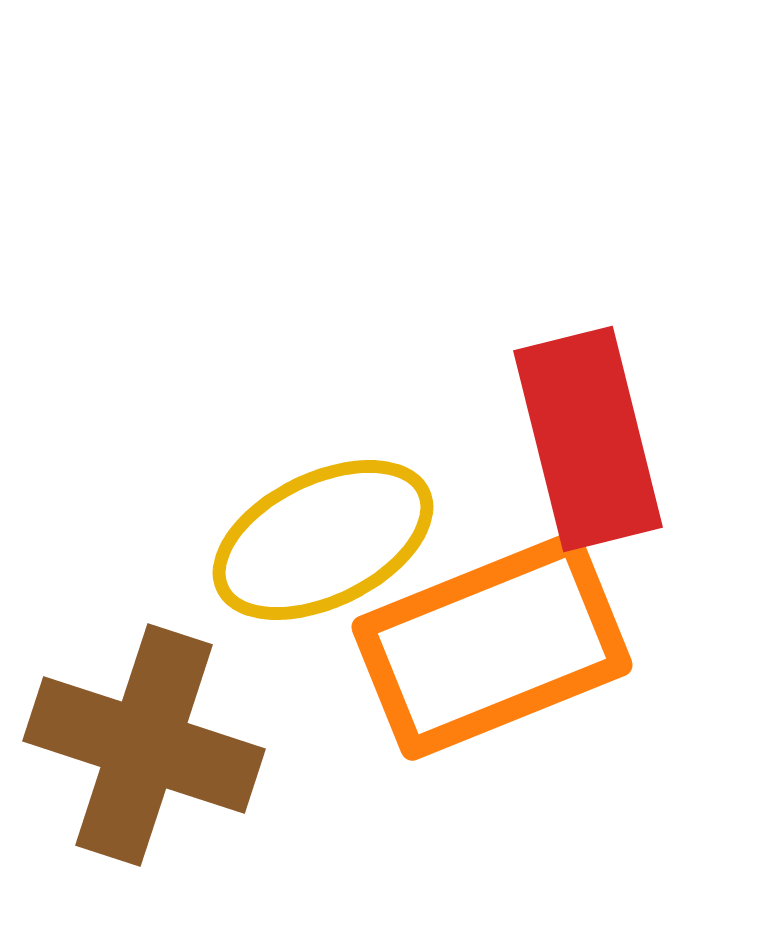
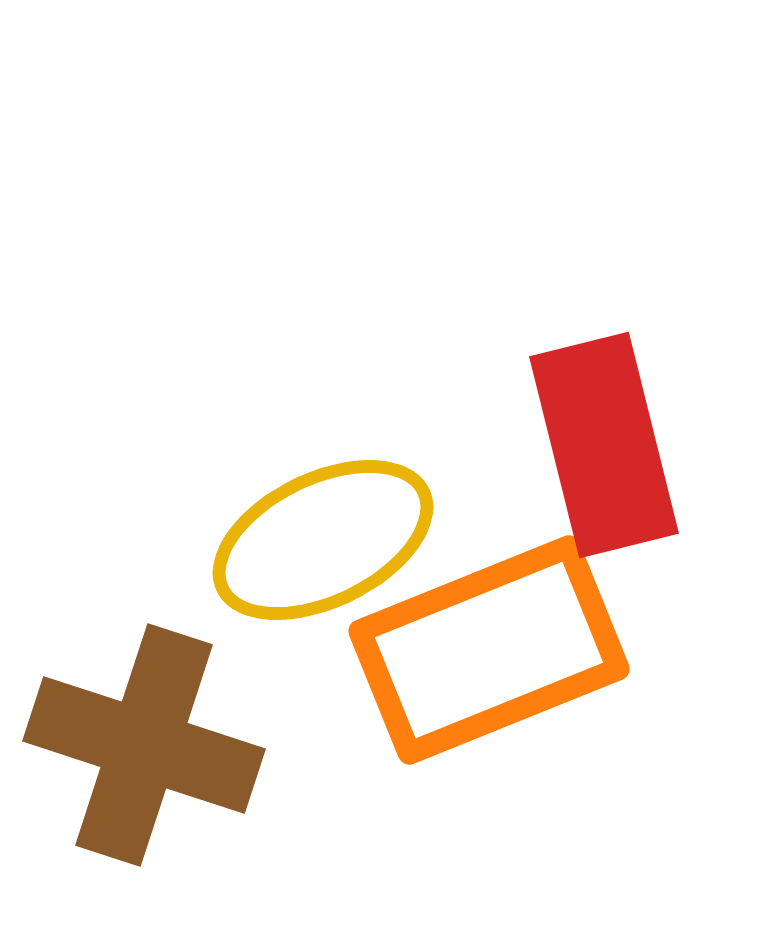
red rectangle: moved 16 px right, 6 px down
orange rectangle: moved 3 px left, 4 px down
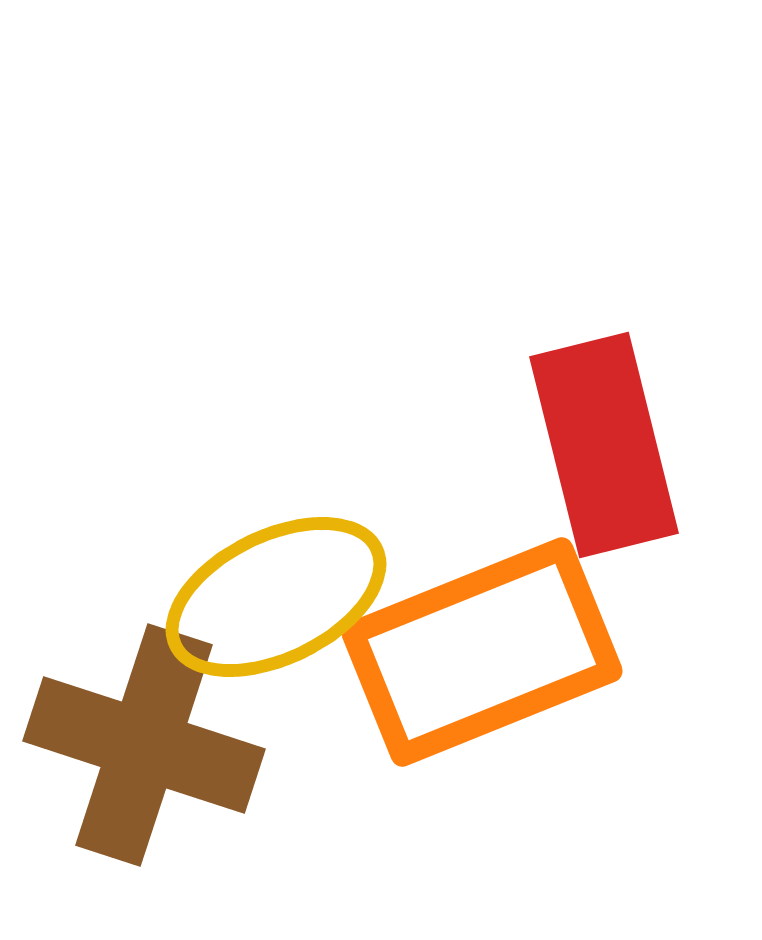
yellow ellipse: moved 47 px left, 57 px down
orange rectangle: moved 7 px left, 2 px down
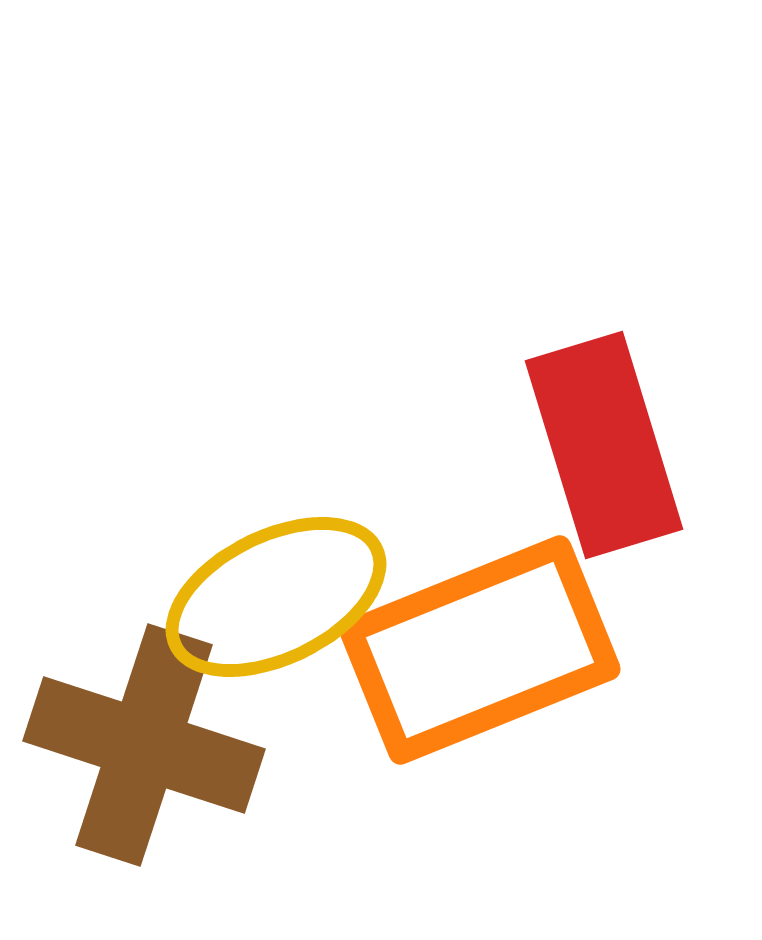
red rectangle: rotated 3 degrees counterclockwise
orange rectangle: moved 2 px left, 2 px up
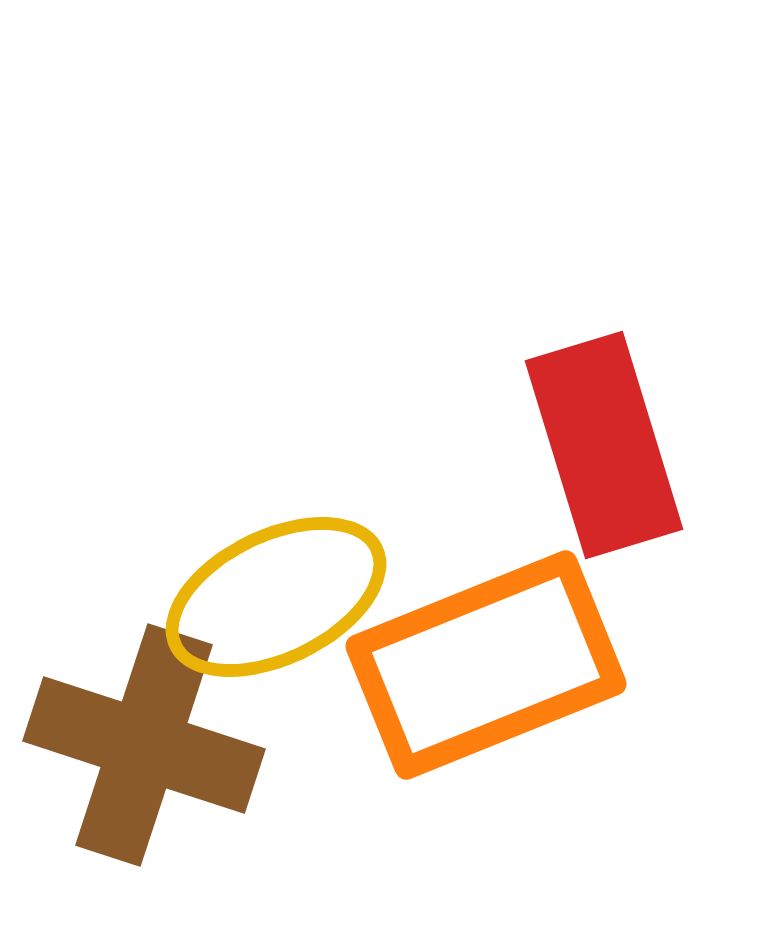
orange rectangle: moved 6 px right, 15 px down
